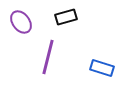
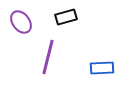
blue rectangle: rotated 20 degrees counterclockwise
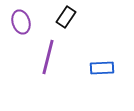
black rectangle: rotated 40 degrees counterclockwise
purple ellipse: rotated 20 degrees clockwise
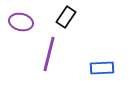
purple ellipse: rotated 60 degrees counterclockwise
purple line: moved 1 px right, 3 px up
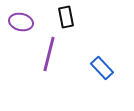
black rectangle: rotated 45 degrees counterclockwise
blue rectangle: rotated 50 degrees clockwise
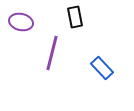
black rectangle: moved 9 px right
purple line: moved 3 px right, 1 px up
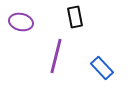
purple line: moved 4 px right, 3 px down
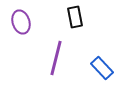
purple ellipse: rotated 60 degrees clockwise
purple line: moved 2 px down
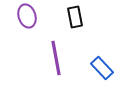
purple ellipse: moved 6 px right, 6 px up
purple line: rotated 24 degrees counterclockwise
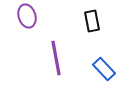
black rectangle: moved 17 px right, 4 px down
blue rectangle: moved 2 px right, 1 px down
